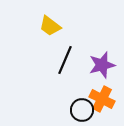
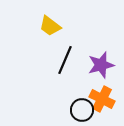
purple star: moved 1 px left
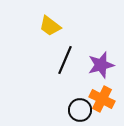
black circle: moved 2 px left
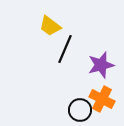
black line: moved 11 px up
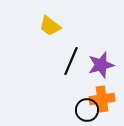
black line: moved 6 px right, 12 px down
orange cross: rotated 35 degrees counterclockwise
black circle: moved 7 px right
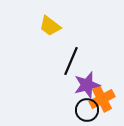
purple star: moved 14 px left, 20 px down
orange cross: rotated 20 degrees counterclockwise
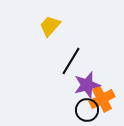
yellow trapezoid: rotated 95 degrees clockwise
black line: rotated 8 degrees clockwise
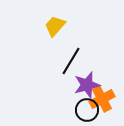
yellow trapezoid: moved 5 px right
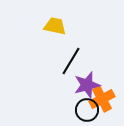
yellow trapezoid: rotated 60 degrees clockwise
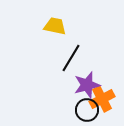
black line: moved 3 px up
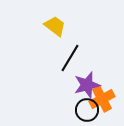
yellow trapezoid: rotated 25 degrees clockwise
black line: moved 1 px left
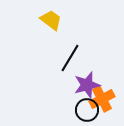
yellow trapezoid: moved 4 px left, 6 px up
